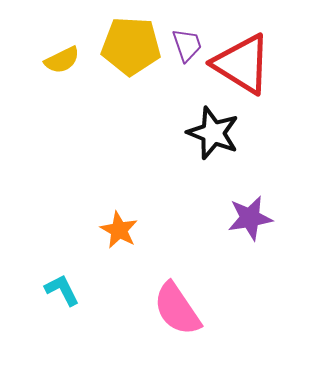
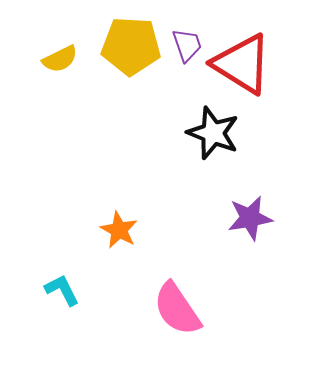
yellow semicircle: moved 2 px left, 1 px up
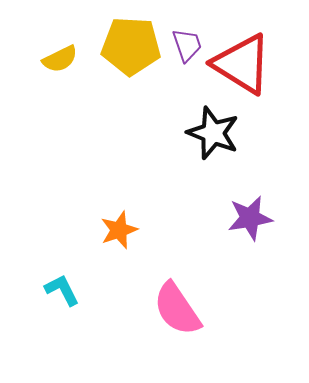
orange star: rotated 24 degrees clockwise
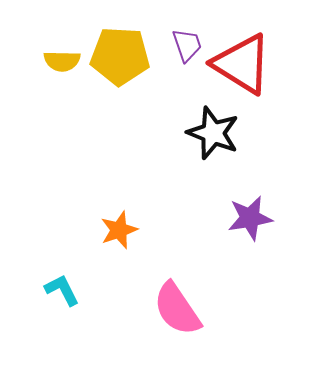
yellow pentagon: moved 11 px left, 10 px down
yellow semicircle: moved 2 px right, 2 px down; rotated 27 degrees clockwise
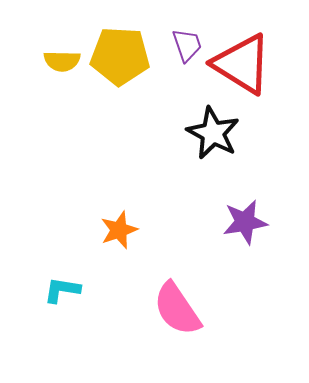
black star: rotated 6 degrees clockwise
purple star: moved 5 px left, 4 px down
cyan L-shape: rotated 54 degrees counterclockwise
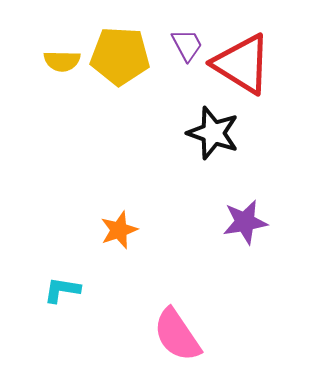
purple trapezoid: rotated 9 degrees counterclockwise
black star: rotated 8 degrees counterclockwise
pink semicircle: moved 26 px down
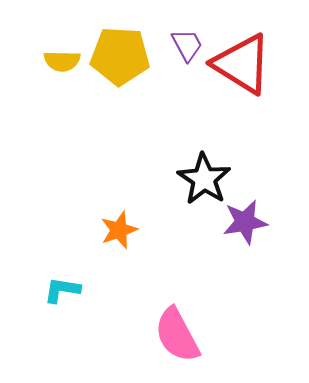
black star: moved 9 px left, 46 px down; rotated 14 degrees clockwise
pink semicircle: rotated 6 degrees clockwise
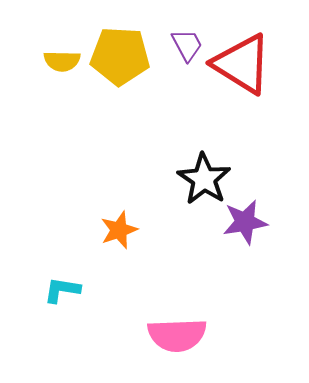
pink semicircle: rotated 64 degrees counterclockwise
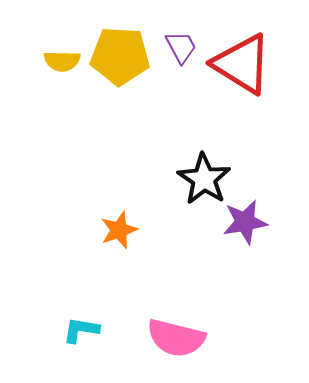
purple trapezoid: moved 6 px left, 2 px down
cyan L-shape: moved 19 px right, 40 px down
pink semicircle: moved 1 px left, 3 px down; rotated 16 degrees clockwise
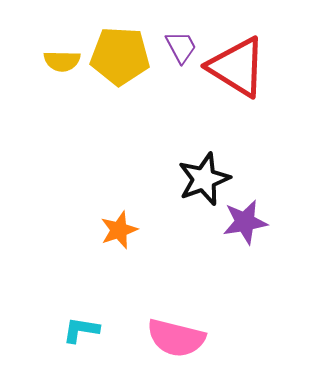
red triangle: moved 5 px left, 3 px down
black star: rotated 18 degrees clockwise
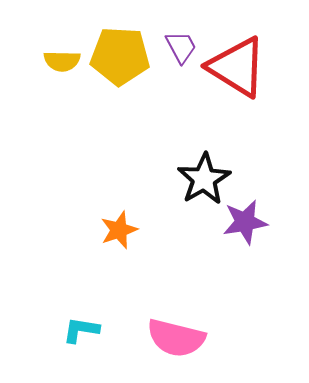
black star: rotated 10 degrees counterclockwise
